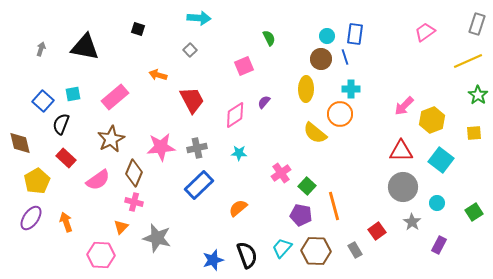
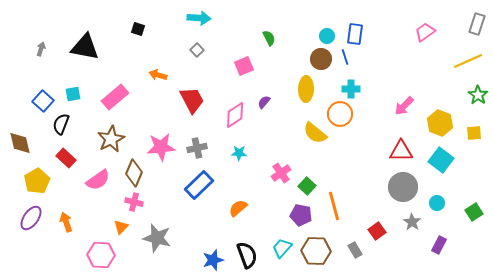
gray square at (190, 50): moved 7 px right
yellow hexagon at (432, 120): moved 8 px right, 3 px down; rotated 20 degrees counterclockwise
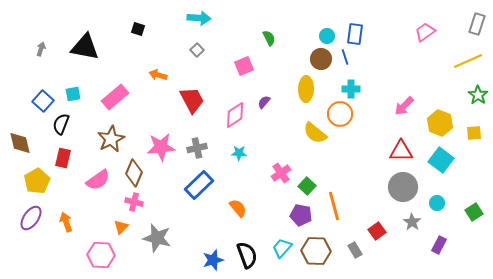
red rectangle at (66, 158): moved 3 px left; rotated 60 degrees clockwise
orange semicircle at (238, 208): rotated 90 degrees clockwise
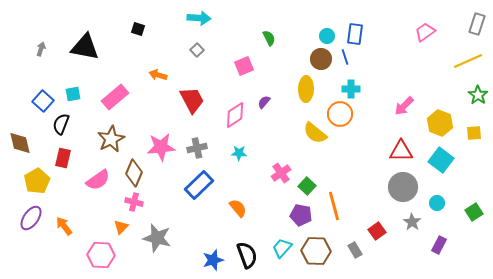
orange arrow at (66, 222): moved 2 px left, 4 px down; rotated 18 degrees counterclockwise
